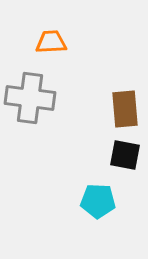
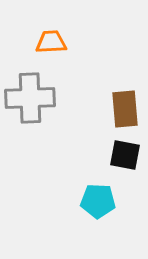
gray cross: rotated 9 degrees counterclockwise
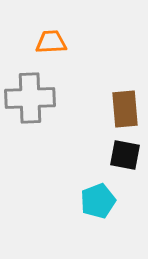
cyan pentagon: rotated 24 degrees counterclockwise
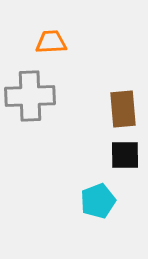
gray cross: moved 2 px up
brown rectangle: moved 2 px left
black square: rotated 12 degrees counterclockwise
